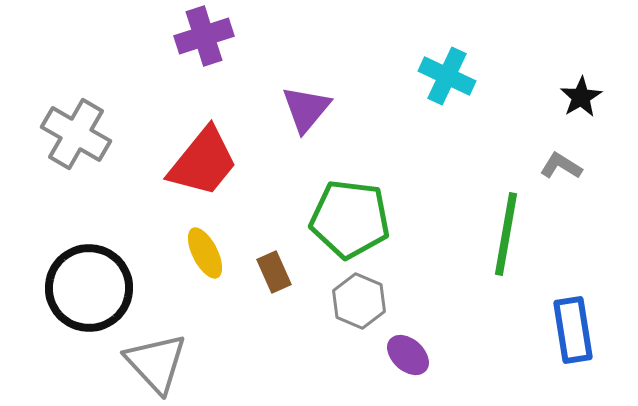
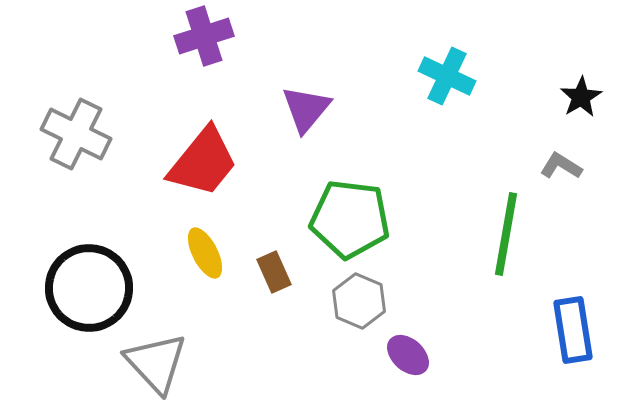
gray cross: rotated 4 degrees counterclockwise
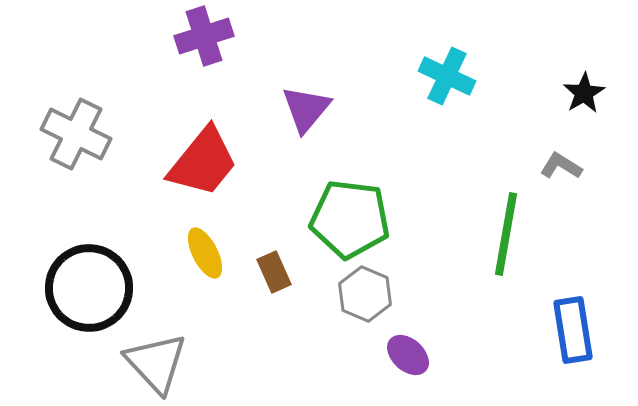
black star: moved 3 px right, 4 px up
gray hexagon: moved 6 px right, 7 px up
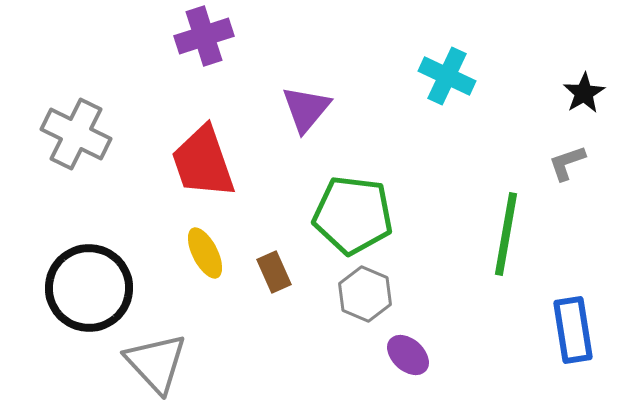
red trapezoid: rotated 122 degrees clockwise
gray L-shape: moved 6 px right, 3 px up; rotated 51 degrees counterclockwise
green pentagon: moved 3 px right, 4 px up
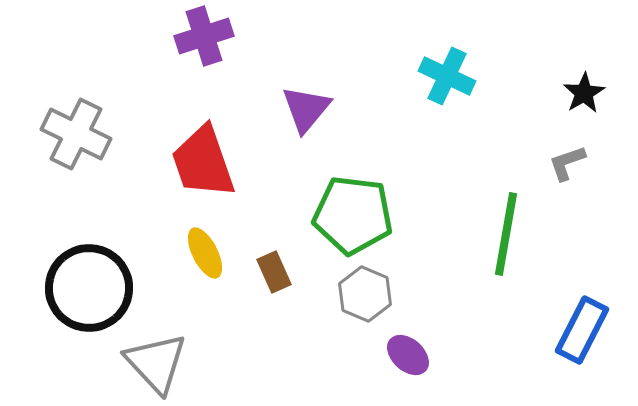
blue rectangle: moved 9 px right; rotated 36 degrees clockwise
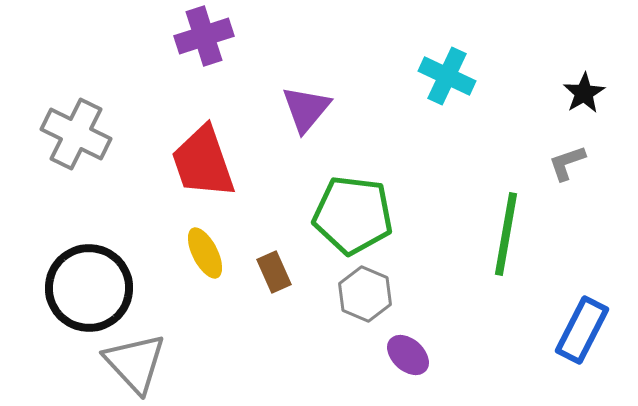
gray triangle: moved 21 px left
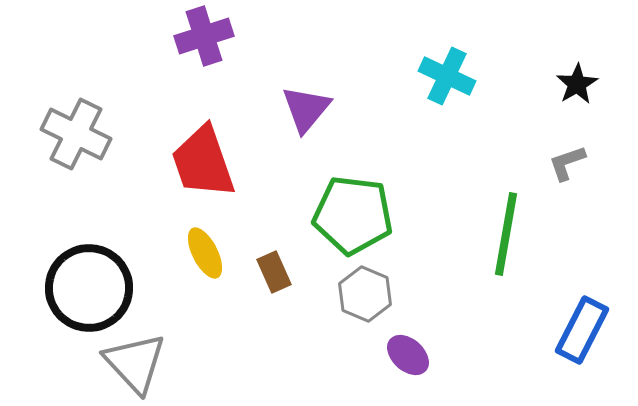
black star: moved 7 px left, 9 px up
